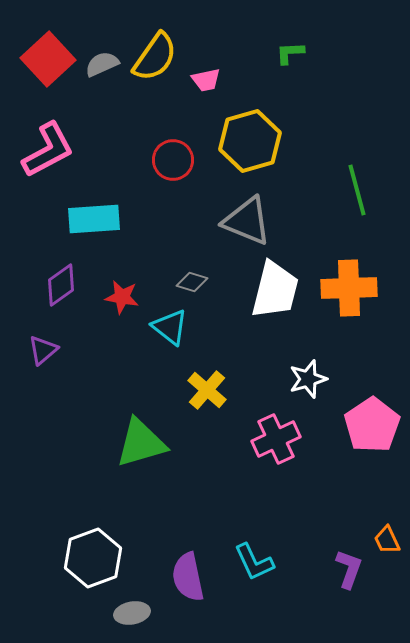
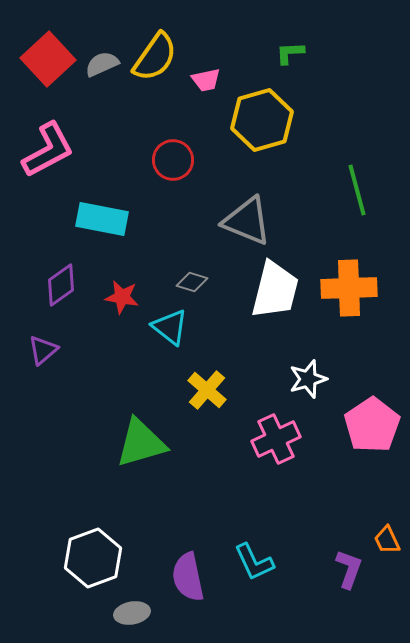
yellow hexagon: moved 12 px right, 21 px up
cyan rectangle: moved 8 px right; rotated 15 degrees clockwise
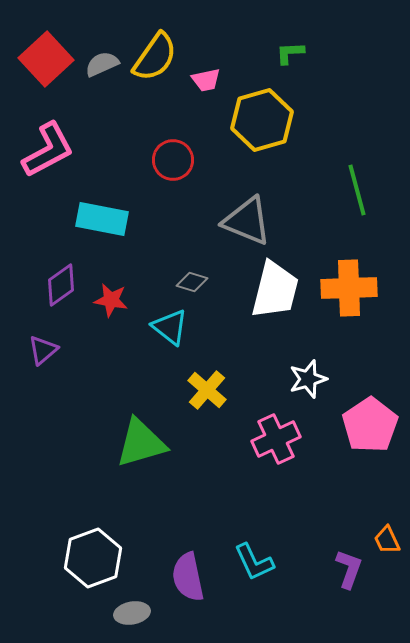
red square: moved 2 px left
red star: moved 11 px left, 3 px down
pink pentagon: moved 2 px left
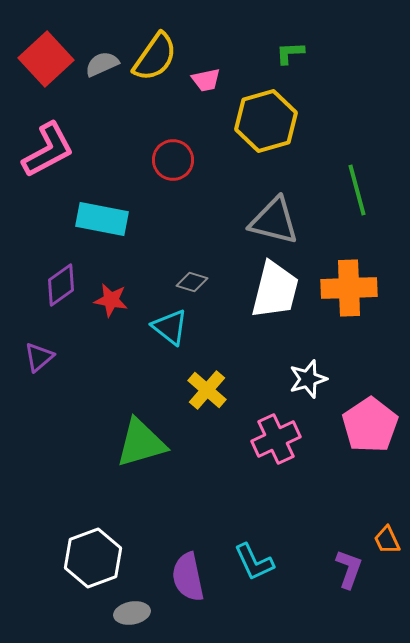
yellow hexagon: moved 4 px right, 1 px down
gray triangle: moved 27 px right; rotated 8 degrees counterclockwise
purple triangle: moved 4 px left, 7 px down
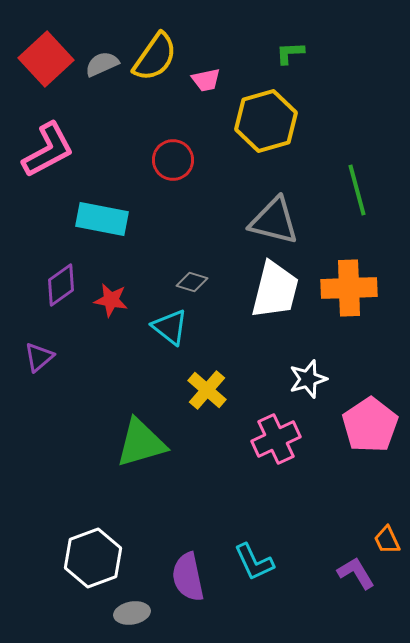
purple L-shape: moved 7 px right, 4 px down; rotated 51 degrees counterclockwise
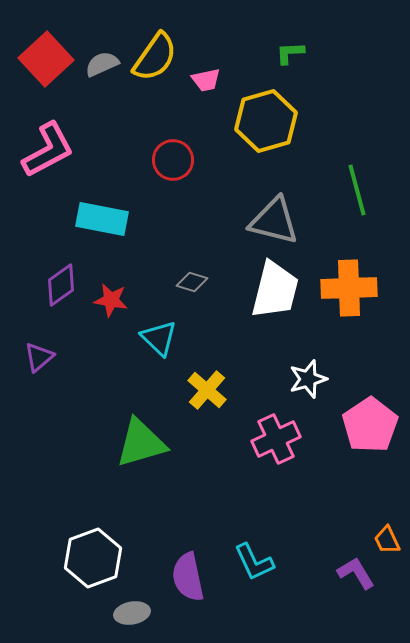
cyan triangle: moved 11 px left, 11 px down; rotated 6 degrees clockwise
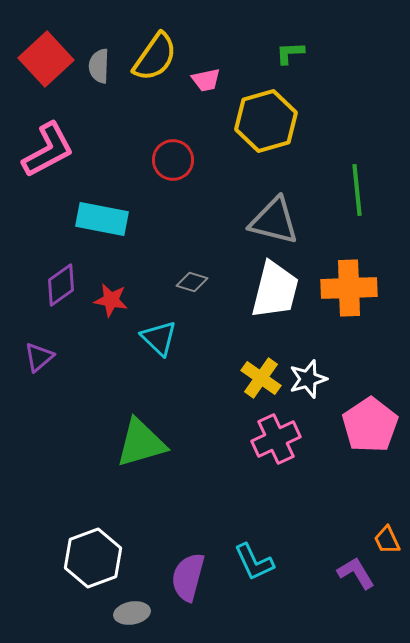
gray semicircle: moved 3 px left, 2 px down; rotated 64 degrees counterclockwise
green line: rotated 9 degrees clockwise
yellow cross: moved 54 px right, 12 px up; rotated 6 degrees counterclockwise
purple semicircle: rotated 27 degrees clockwise
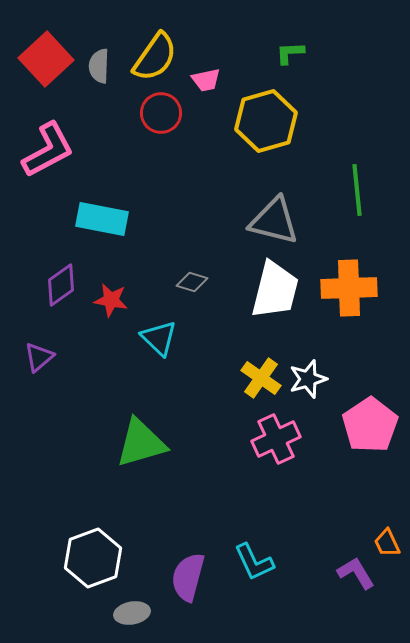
red circle: moved 12 px left, 47 px up
orange trapezoid: moved 3 px down
